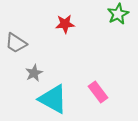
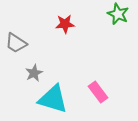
green star: rotated 20 degrees counterclockwise
cyan triangle: rotated 12 degrees counterclockwise
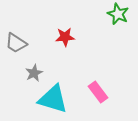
red star: moved 13 px down
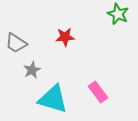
gray star: moved 2 px left, 3 px up
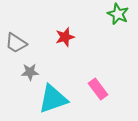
red star: rotated 12 degrees counterclockwise
gray star: moved 2 px left, 2 px down; rotated 24 degrees clockwise
pink rectangle: moved 3 px up
cyan triangle: rotated 36 degrees counterclockwise
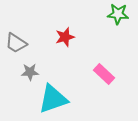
green star: rotated 20 degrees counterclockwise
pink rectangle: moved 6 px right, 15 px up; rotated 10 degrees counterclockwise
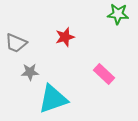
gray trapezoid: rotated 10 degrees counterclockwise
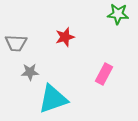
gray trapezoid: rotated 20 degrees counterclockwise
pink rectangle: rotated 75 degrees clockwise
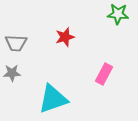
gray star: moved 18 px left, 1 px down
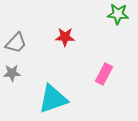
red star: rotated 18 degrees clockwise
gray trapezoid: rotated 50 degrees counterclockwise
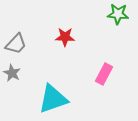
gray trapezoid: moved 1 px down
gray star: rotated 30 degrees clockwise
